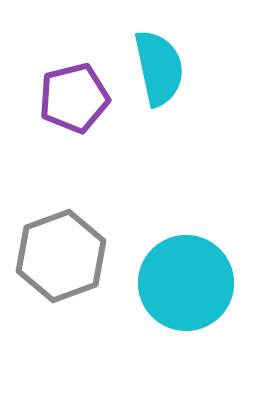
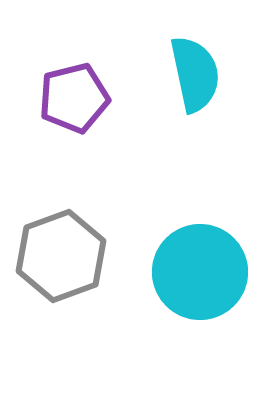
cyan semicircle: moved 36 px right, 6 px down
cyan circle: moved 14 px right, 11 px up
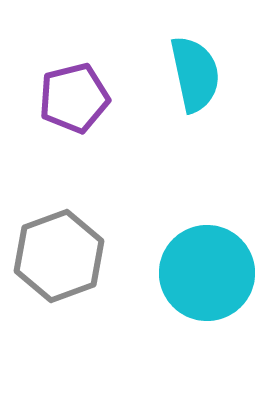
gray hexagon: moved 2 px left
cyan circle: moved 7 px right, 1 px down
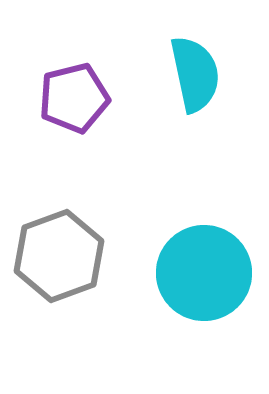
cyan circle: moved 3 px left
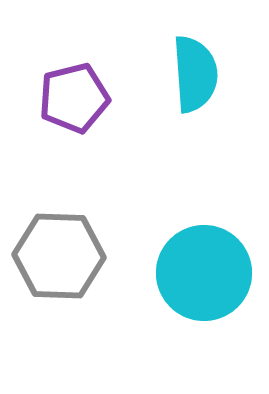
cyan semicircle: rotated 8 degrees clockwise
gray hexagon: rotated 22 degrees clockwise
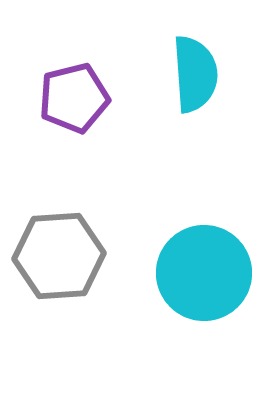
gray hexagon: rotated 6 degrees counterclockwise
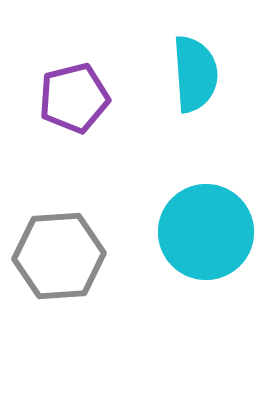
cyan circle: moved 2 px right, 41 px up
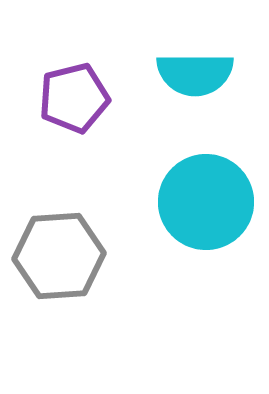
cyan semicircle: rotated 94 degrees clockwise
cyan circle: moved 30 px up
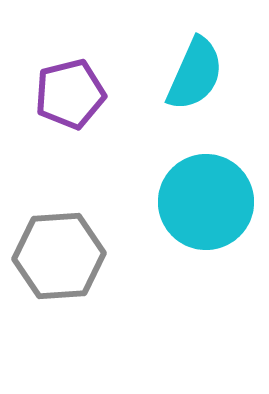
cyan semicircle: rotated 66 degrees counterclockwise
purple pentagon: moved 4 px left, 4 px up
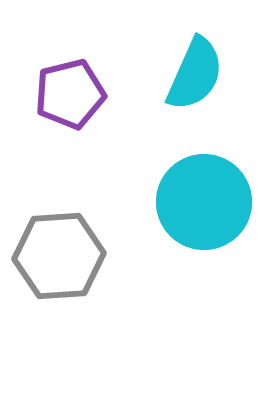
cyan circle: moved 2 px left
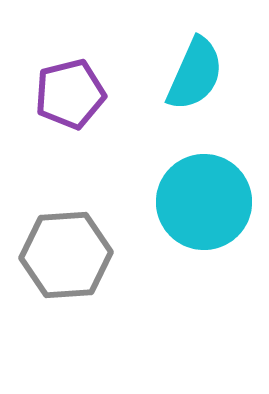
gray hexagon: moved 7 px right, 1 px up
